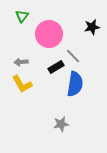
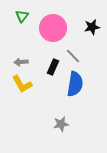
pink circle: moved 4 px right, 6 px up
black rectangle: moved 3 px left; rotated 35 degrees counterclockwise
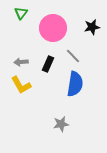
green triangle: moved 1 px left, 3 px up
black rectangle: moved 5 px left, 3 px up
yellow L-shape: moved 1 px left, 1 px down
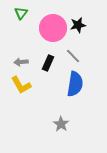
black star: moved 14 px left, 2 px up
black rectangle: moved 1 px up
gray star: rotated 28 degrees counterclockwise
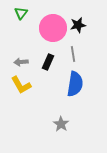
gray line: moved 2 px up; rotated 35 degrees clockwise
black rectangle: moved 1 px up
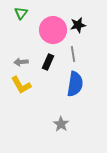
pink circle: moved 2 px down
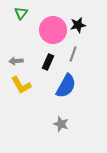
gray line: rotated 28 degrees clockwise
gray arrow: moved 5 px left, 1 px up
blue semicircle: moved 9 px left, 2 px down; rotated 20 degrees clockwise
gray star: rotated 14 degrees counterclockwise
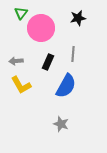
black star: moved 7 px up
pink circle: moved 12 px left, 2 px up
gray line: rotated 14 degrees counterclockwise
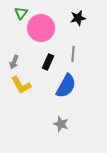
gray arrow: moved 2 px left, 1 px down; rotated 64 degrees counterclockwise
